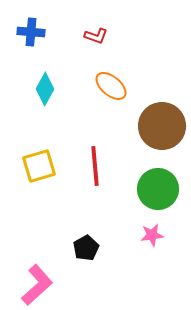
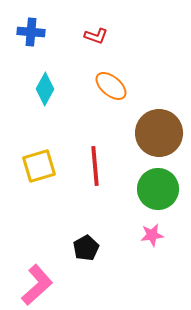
brown circle: moved 3 px left, 7 px down
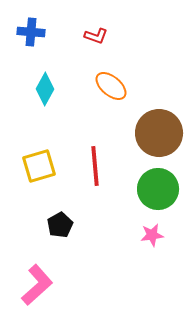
black pentagon: moved 26 px left, 23 px up
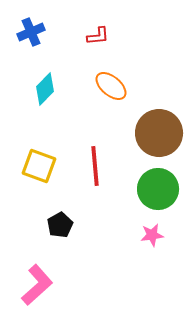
blue cross: rotated 28 degrees counterclockwise
red L-shape: moved 2 px right; rotated 25 degrees counterclockwise
cyan diamond: rotated 16 degrees clockwise
yellow square: rotated 36 degrees clockwise
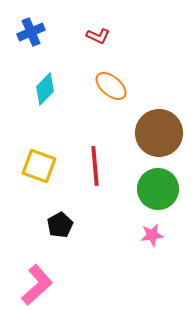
red L-shape: rotated 30 degrees clockwise
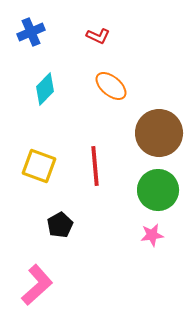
green circle: moved 1 px down
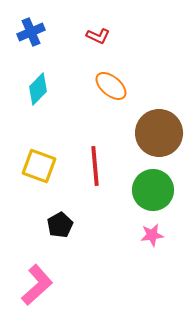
cyan diamond: moved 7 px left
green circle: moved 5 px left
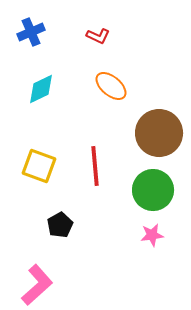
cyan diamond: moved 3 px right; rotated 20 degrees clockwise
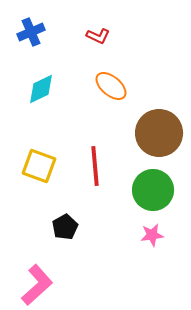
black pentagon: moved 5 px right, 2 px down
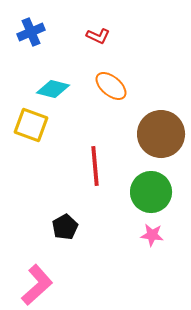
cyan diamond: moved 12 px right; rotated 40 degrees clockwise
brown circle: moved 2 px right, 1 px down
yellow square: moved 8 px left, 41 px up
green circle: moved 2 px left, 2 px down
pink star: rotated 15 degrees clockwise
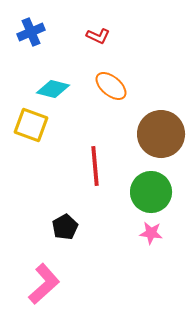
pink star: moved 1 px left, 2 px up
pink L-shape: moved 7 px right, 1 px up
